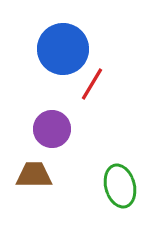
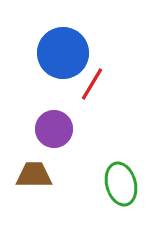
blue circle: moved 4 px down
purple circle: moved 2 px right
green ellipse: moved 1 px right, 2 px up
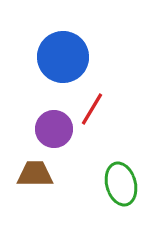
blue circle: moved 4 px down
red line: moved 25 px down
brown trapezoid: moved 1 px right, 1 px up
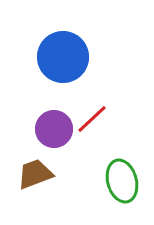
red line: moved 10 px down; rotated 16 degrees clockwise
brown trapezoid: rotated 21 degrees counterclockwise
green ellipse: moved 1 px right, 3 px up
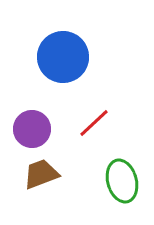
red line: moved 2 px right, 4 px down
purple circle: moved 22 px left
brown trapezoid: moved 6 px right
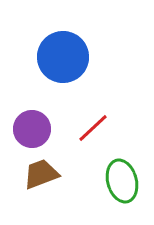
red line: moved 1 px left, 5 px down
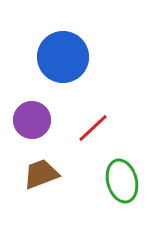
purple circle: moved 9 px up
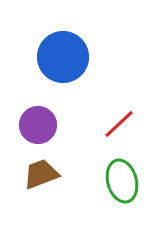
purple circle: moved 6 px right, 5 px down
red line: moved 26 px right, 4 px up
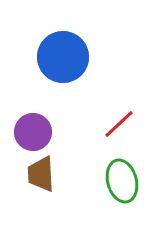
purple circle: moved 5 px left, 7 px down
brown trapezoid: rotated 72 degrees counterclockwise
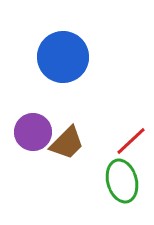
red line: moved 12 px right, 17 px down
brown trapezoid: moved 26 px right, 31 px up; rotated 132 degrees counterclockwise
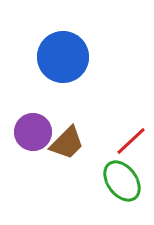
green ellipse: rotated 21 degrees counterclockwise
